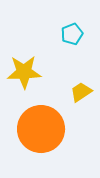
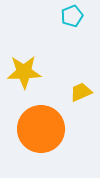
cyan pentagon: moved 18 px up
yellow trapezoid: rotated 10 degrees clockwise
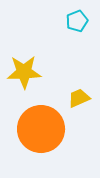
cyan pentagon: moved 5 px right, 5 px down
yellow trapezoid: moved 2 px left, 6 px down
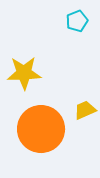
yellow star: moved 1 px down
yellow trapezoid: moved 6 px right, 12 px down
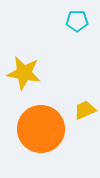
cyan pentagon: rotated 20 degrees clockwise
yellow star: rotated 12 degrees clockwise
